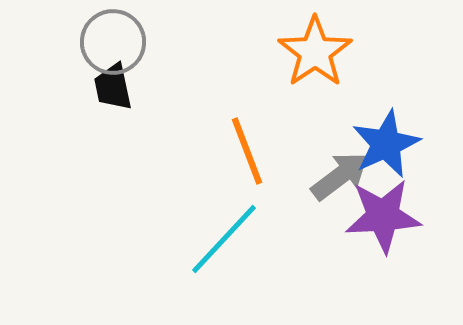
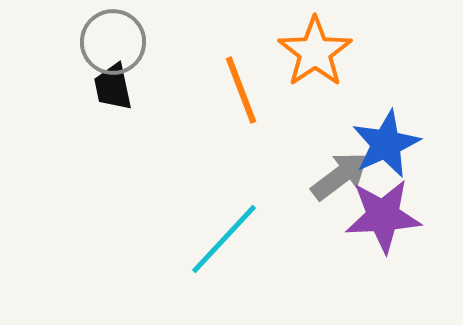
orange line: moved 6 px left, 61 px up
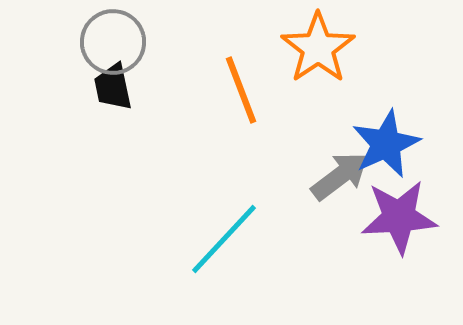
orange star: moved 3 px right, 4 px up
purple star: moved 16 px right, 1 px down
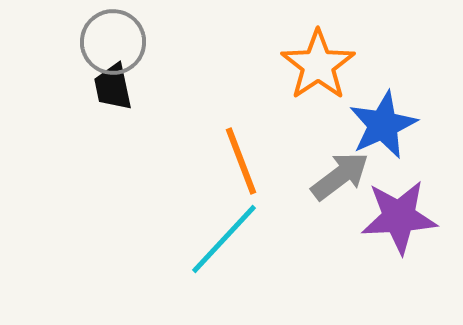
orange star: moved 17 px down
orange line: moved 71 px down
blue star: moved 3 px left, 19 px up
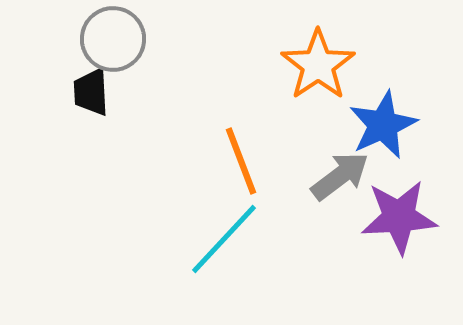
gray circle: moved 3 px up
black trapezoid: moved 22 px left, 5 px down; rotated 9 degrees clockwise
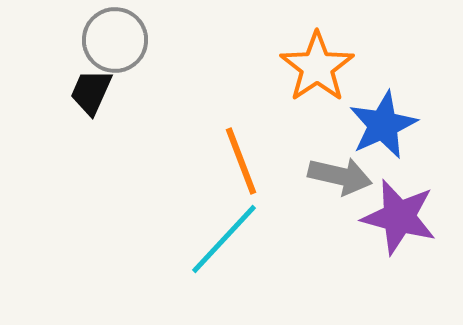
gray circle: moved 2 px right, 1 px down
orange star: moved 1 px left, 2 px down
black trapezoid: rotated 27 degrees clockwise
gray arrow: rotated 50 degrees clockwise
purple star: rotated 18 degrees clockwise
